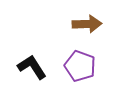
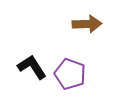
purple pentagon: moved 10 px left, 8 px down
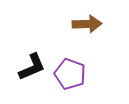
black L-shape: rotated 100 degrees clockwise
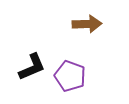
purple pentagon: moved 2 px down
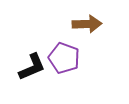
purple pentagon: moved 6 px left, 18 px up
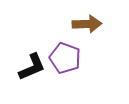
purple pentagon: moved 1 px right
